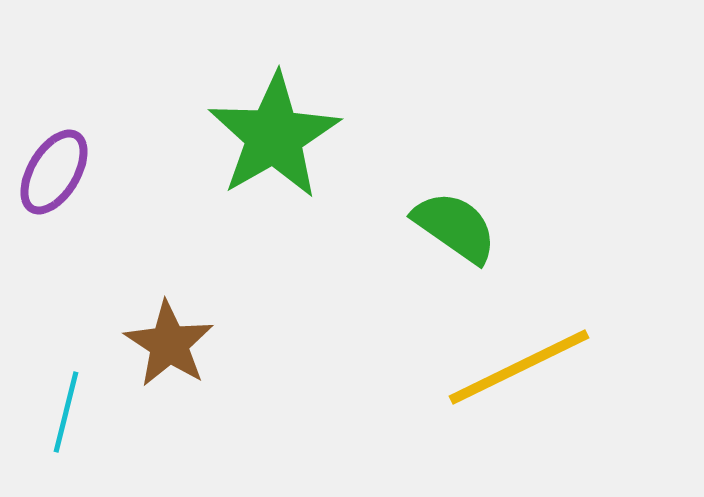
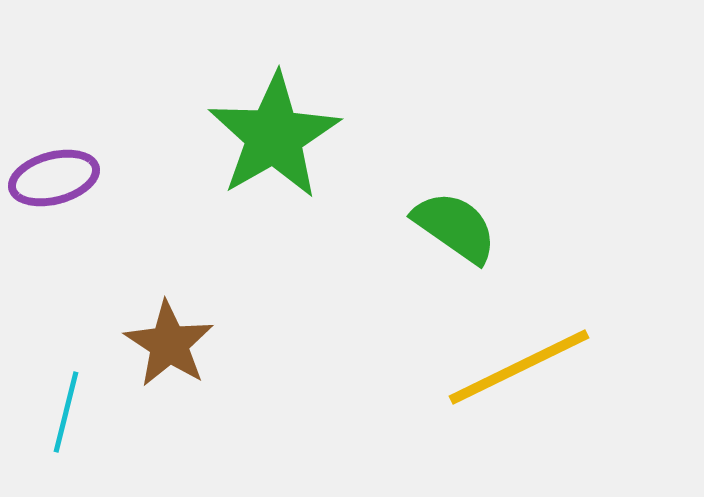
purple ellipse: moved 6 px down; rotated 44 degrees clockwise
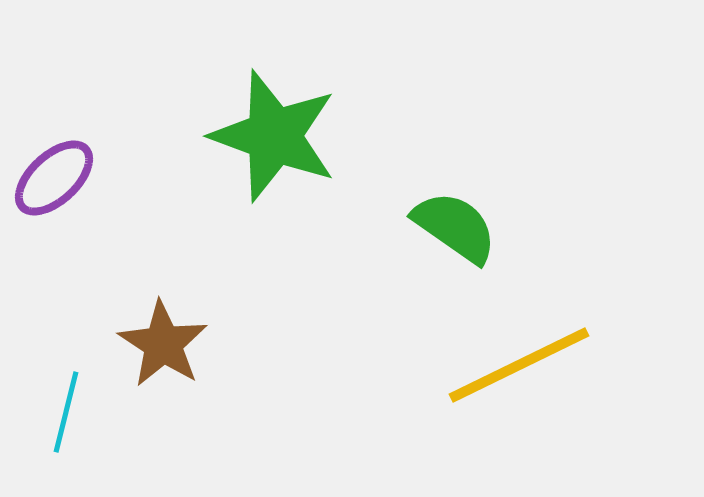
green star: rotated 22 degrees counterclockwise
purple ellipse: rotated 28 degrees counterclockwise
brown star: moved 6 px left
yellow line: moved 2 px up
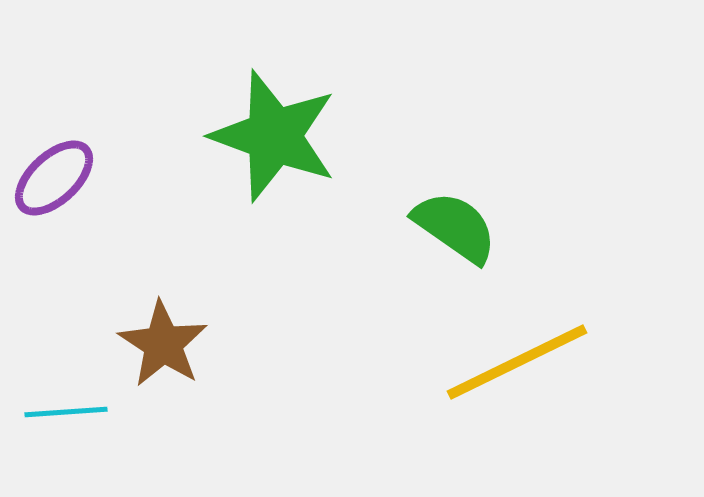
yellow line: moved 2 px left, 3 px up
cyan line: rotated 72 degrees clockwise
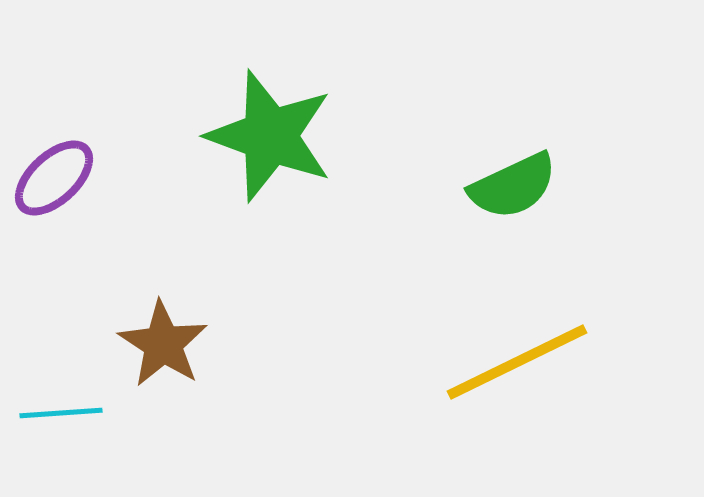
green star: moved 4 px left
green semicircle: moved 58 px right, 41 px up; rotated 120 degrees clockwise
cyan line: moved 5 px left, 1 px down
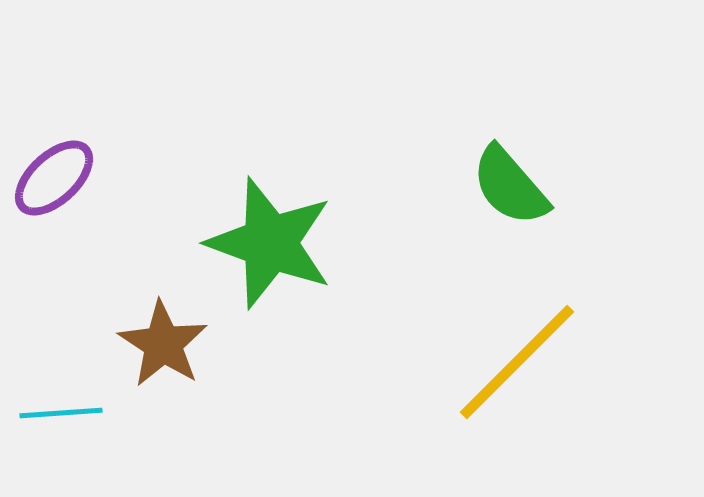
green star: moved 107 px down
green semicircle: moved 3 px left; rotated 74 degrees clockwise
yellow line: rotated 19 degrees counterclockwise
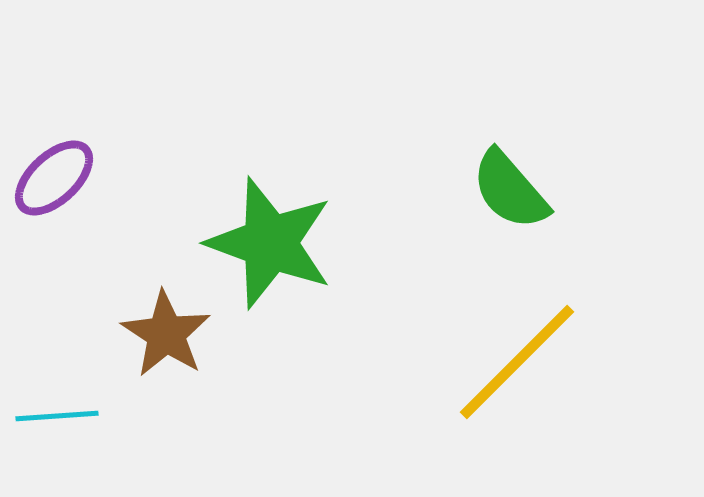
green semicircle: moved 4 px down
brown star: moved 3 px right, 10 px up
cyan line: moved 4 px left, 3 px down
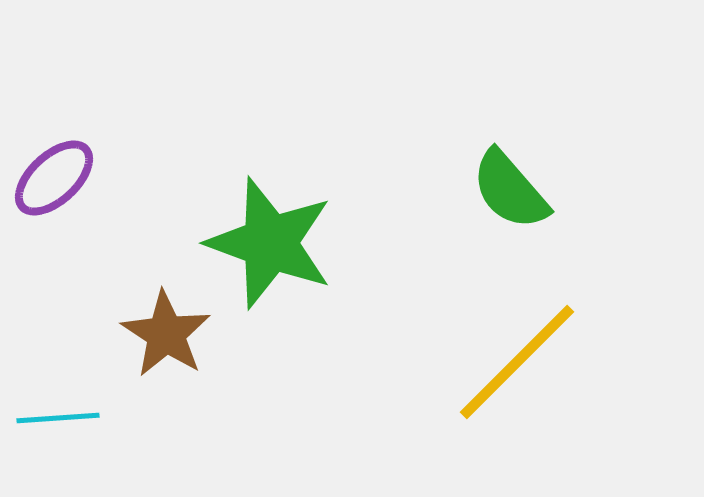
cyan line: moved 1 px right, 2 px down
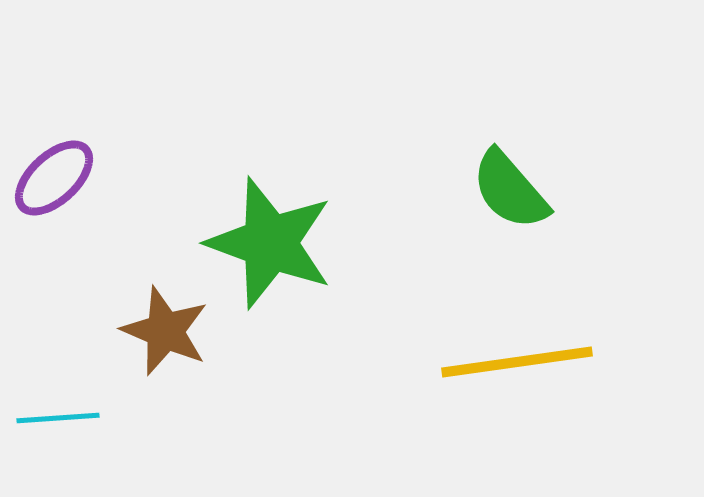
brown star: moved 1 px left, 3 px up; rotated 10 degrees counterclockwise
yellow line: rotated 37 degrees clockwise
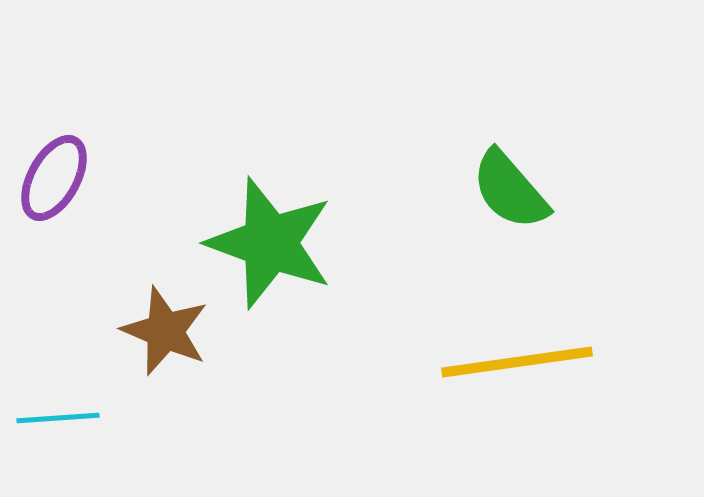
purple ellipse: rotated 18 degrees counterclockwise
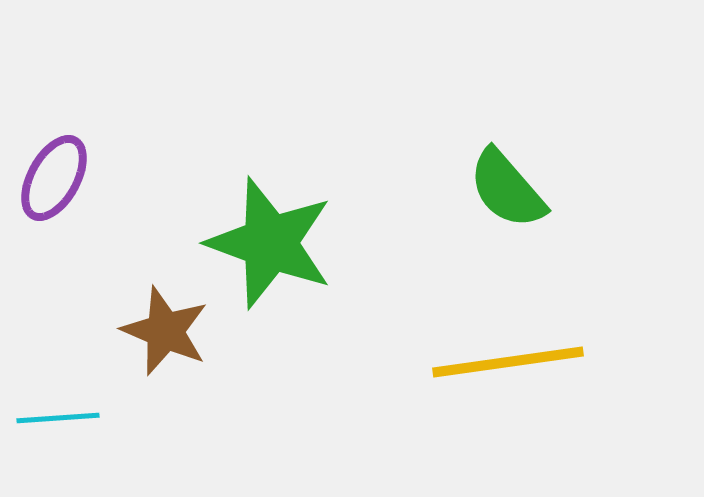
green semicircle: moved 3 px left, 1 px up
yellow line: moved 9 px left
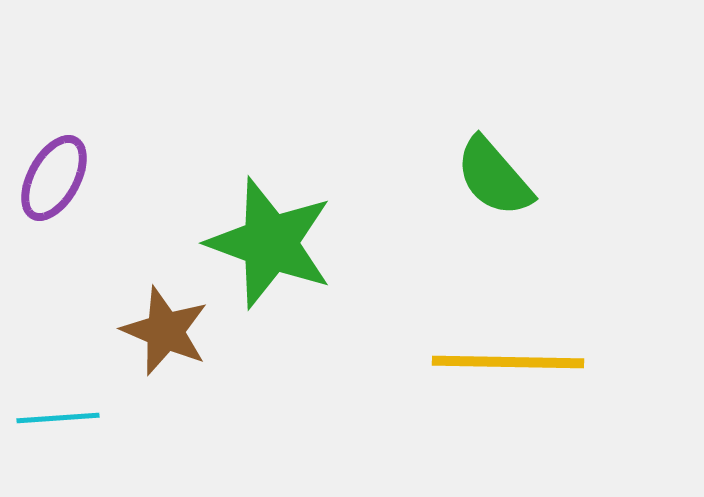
green semicircle: moved 13 px left, 12 px up
yellow line: rotated 9 degrees clockwise
